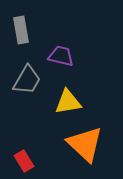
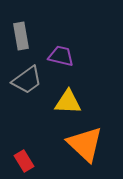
gray rectangle: moved 6 px down
gray trapezoid: rotated 24 degrees clockwise
yellow triangle: rotated 12 degrees clockwise
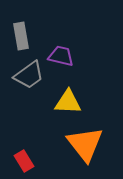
gray trapezoid: moved 2 px right, 5 px up
orange triangle: rotated 9 degrees clockwise
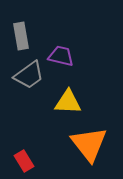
orange triangle: moved 4 px right
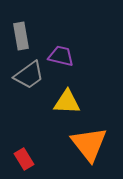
yellow triangle: moved 1 px left
red rectangle: moved 2 px up
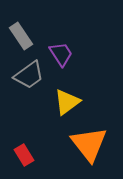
gray rectangle: rotated 24 degrees counterclockwise
purple trapezoid: moved 2 px up; rotated 44 degrees clockwise
yellow triangle: rotated 40 degrees counterclockwise
red rectangle: moved 4 px up
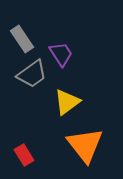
gray rectangle: moved 1 px right, 3 px down
gray trapezoid: moved 3 px right, 1 px up
orange triangle: moved 4 px left, 1 px down
